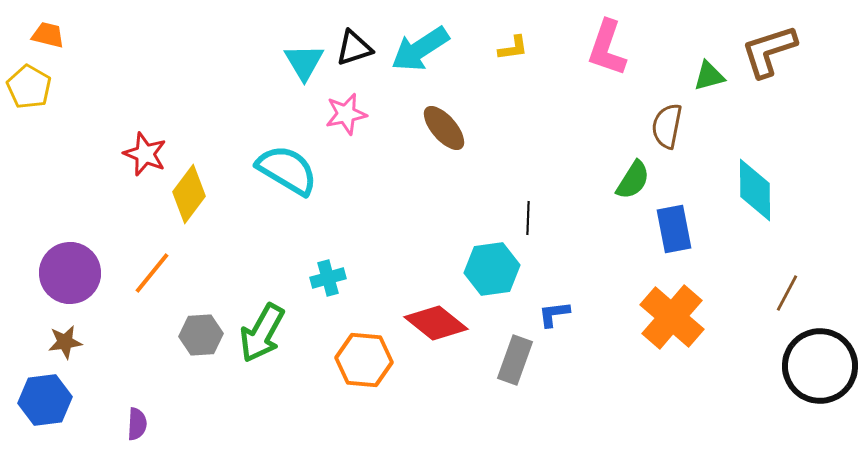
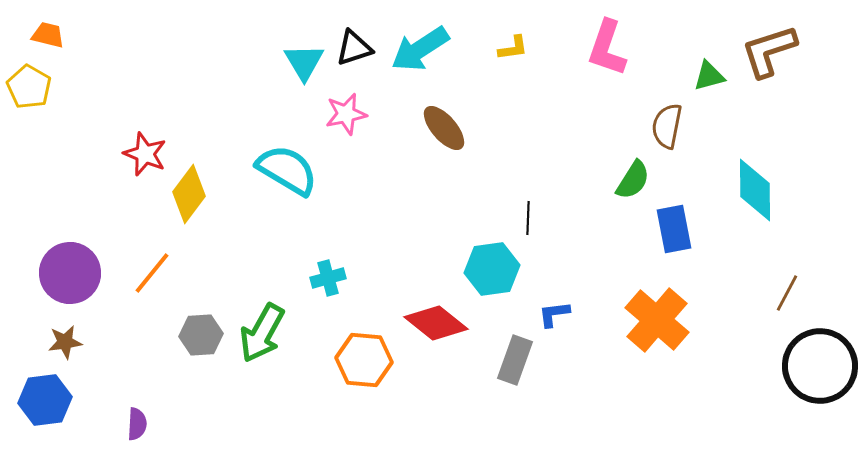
orange cross: moved 15 px left, 3 px down
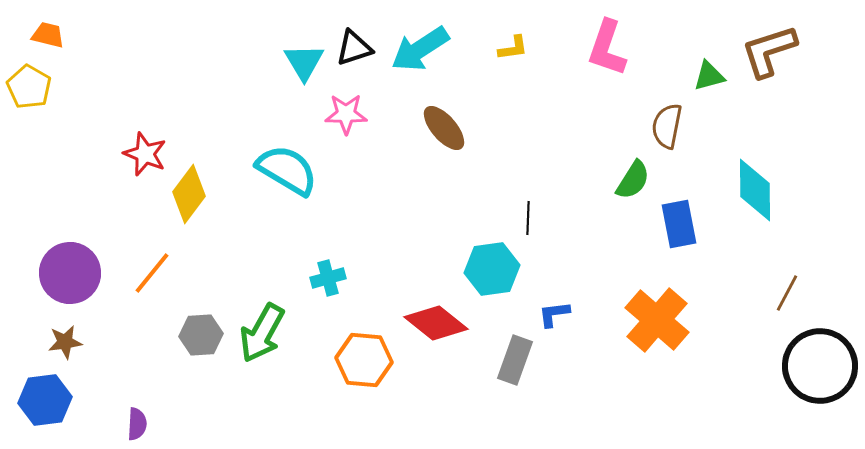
pink star: rotated 12 degrees clockwise
blue rectangle: moved 5 px right, 5 px up
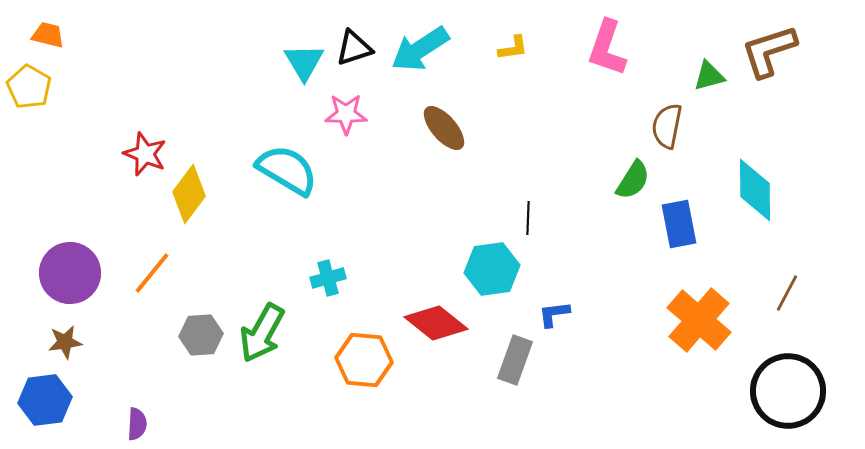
orange cross: moved 42 px right
black circle: moved 32 px left, 25 px down
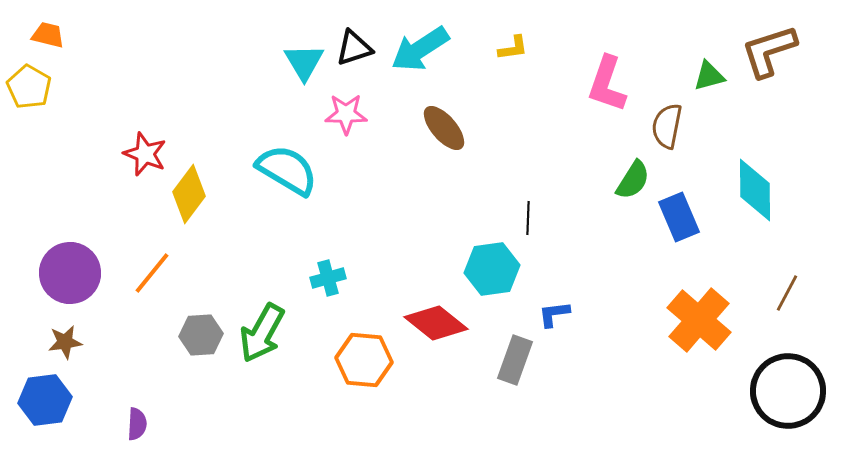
pink L-shape: moved 36 px down
blue rectangle: moved 7 px up; rotated 12 degrees counterclockwise
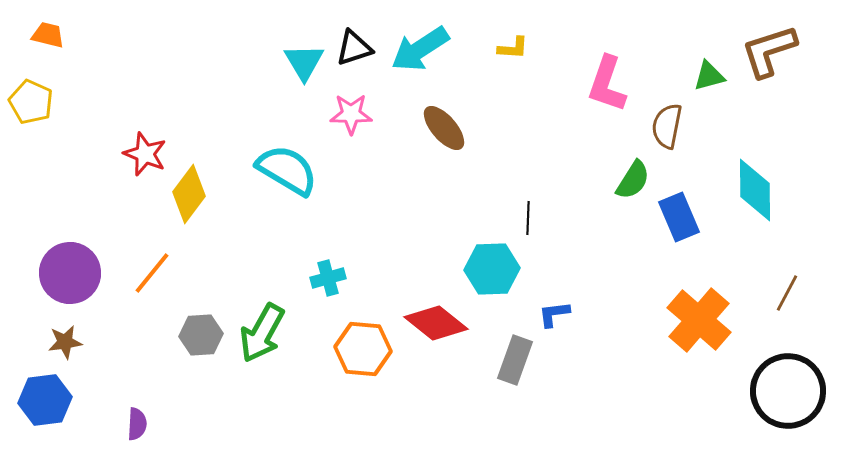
yellow L-shape: rotated 12 degrees clockwise
yellow pentagon: moved 2 px right, 15 px down; rotated 6 degrees counterclockwise
pink star: moved 5 px right
cyan hexagon: rotated 6 degrees clockwise
orange hexagon: moved 1 px left, 11 px up
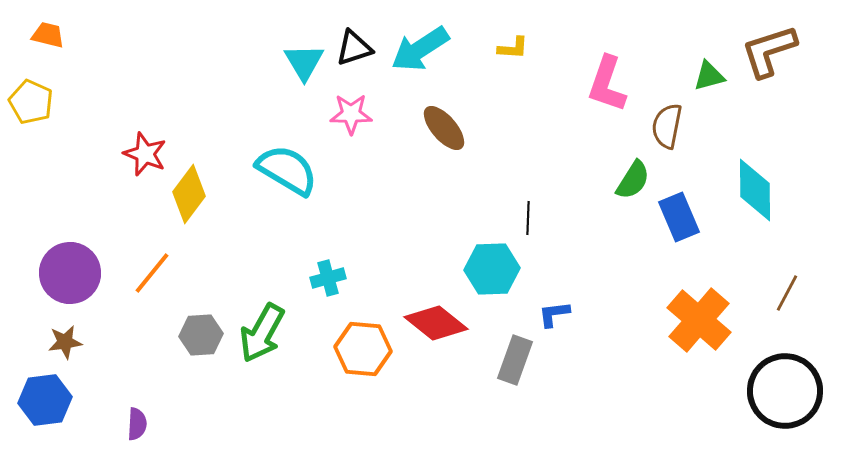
black circle: moved 3 px left
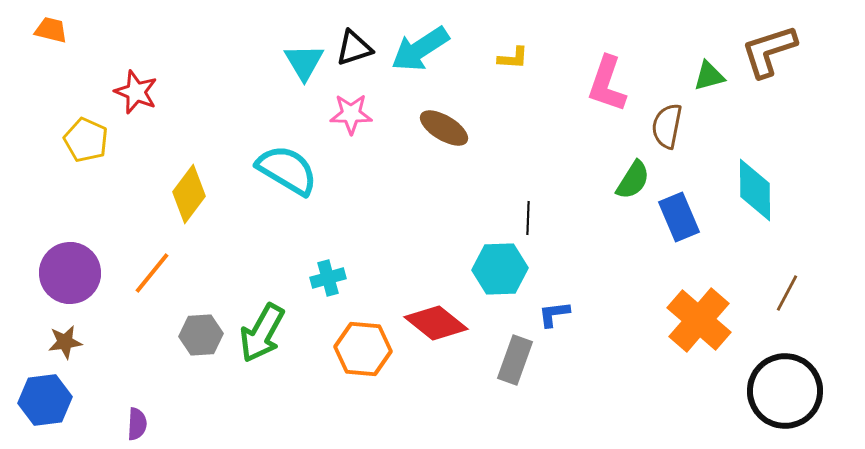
orange trapezoid: moved 3 px right, 5 px up
yellow L-shape: moved 10 px down
yellow pentagon: moved 55 px right, 38 px down
brown ellipse: rotated 18 degrees counterclockwise
red star: moved 9 px left, 62 px up
cyan hexagon: moved 8 px right
